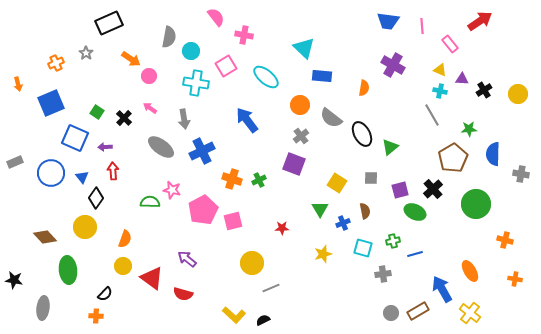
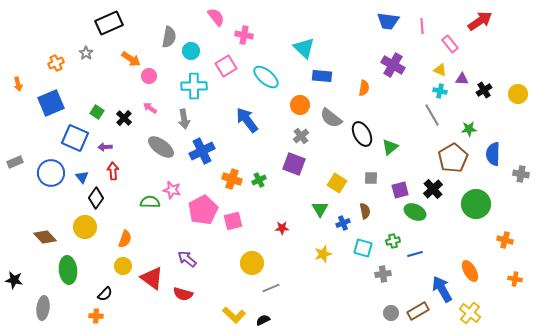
cyan cross at (196, 83): moved 2 px left, 3 px down; rotated 10 degrees counterclockwise
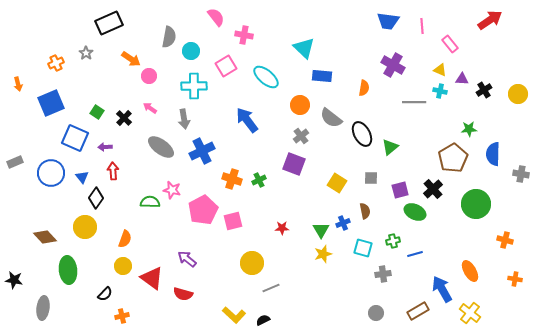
red arrow at (480, 21): moved 10 px right, 1 px up
gray line at (432, 115): moved 18 px left, 13 px up; rotated 60 degrees counterclockwise
green triangle at (320, 209): moved 1 px right, 21 px down
gray circle at (391, 313): moved 15 px left
orange cross at (96, 316): moved 26 px right; rotated 16 degrees counterclockwise
